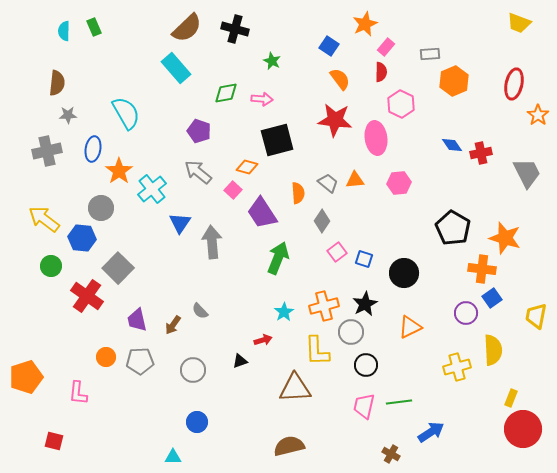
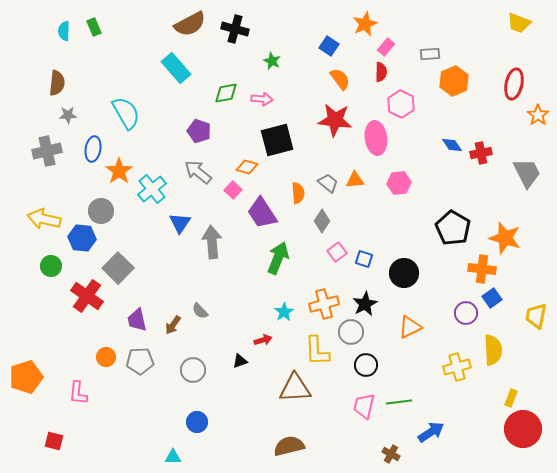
brown semicircle at (187, 28): moved 3 px right, 4 px up; rotated 16 degrees clockwise
gray circle at (101, 208): moved 3 px down
yellow arrow at (44, 219): rotated 24 degrees counterclockwise
orange cross at (324, 306): moved 2 px up
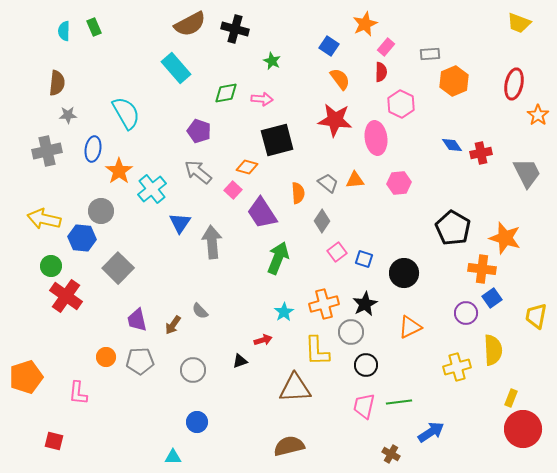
red cross at (87, 296): moved 21 px left
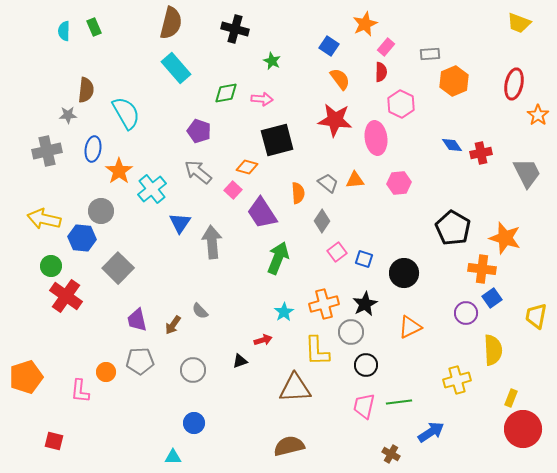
brown semicircle at (190, 24): moved 19 px left, 1 px up; rotated 48 degrees counterclockwise
brown semicircle at (57, 83): moved 29 px right, 7 px down
orange circle at (106, 357): moved 15 px down
yellow cross at (457, 367): moved 13 px down
pink L-shape at (78, 393): moved 2 px right, 2 px up
blue circle at (197, 422): moved 3 px left, 1 px down
